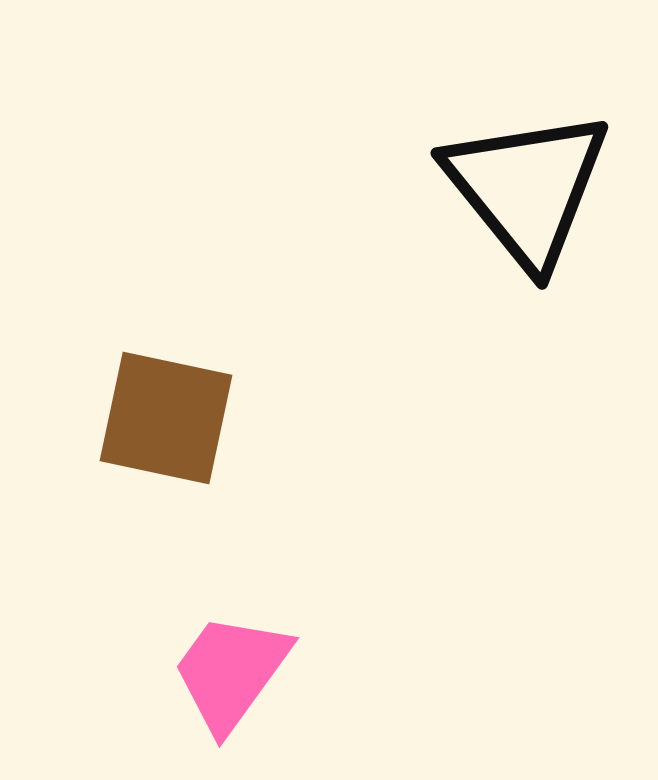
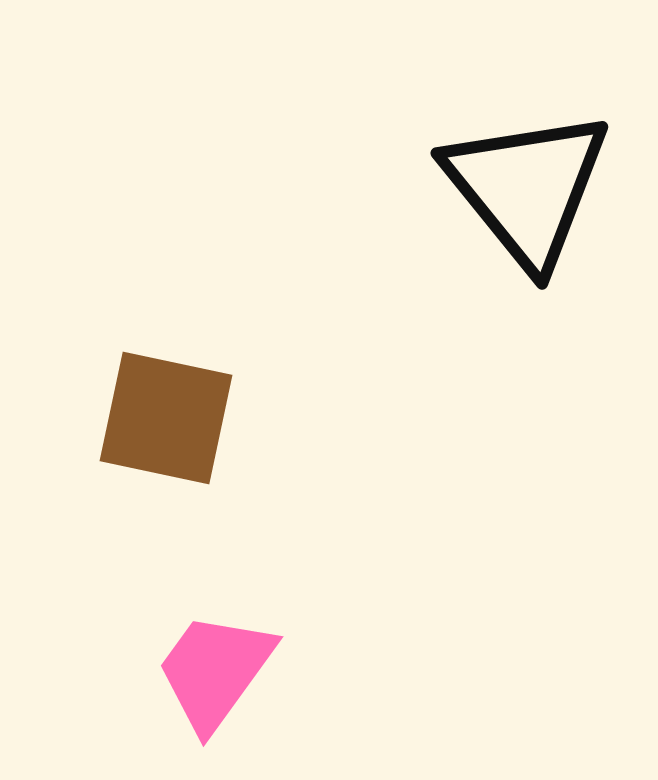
pink trapezoid: moved 16 px left, 1 px up
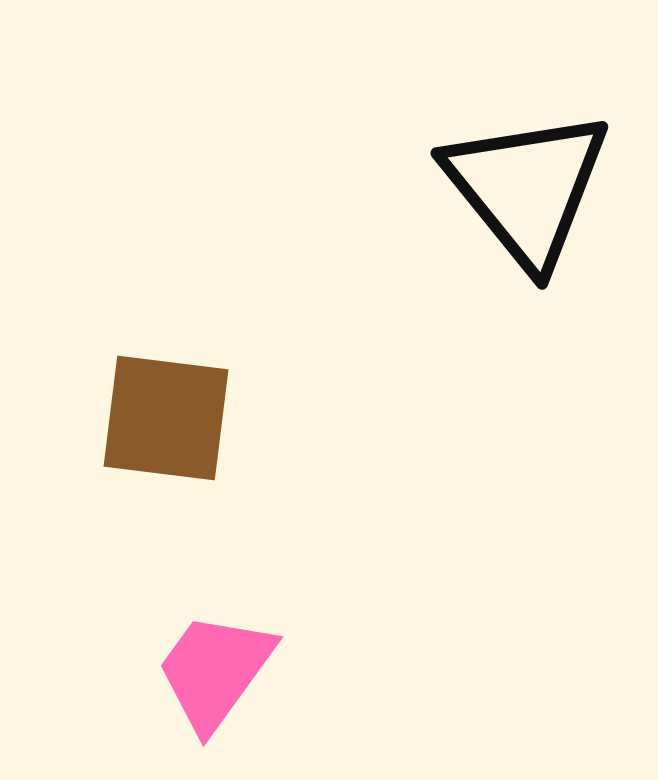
brown square: rotated 5 degrees counterclockwise
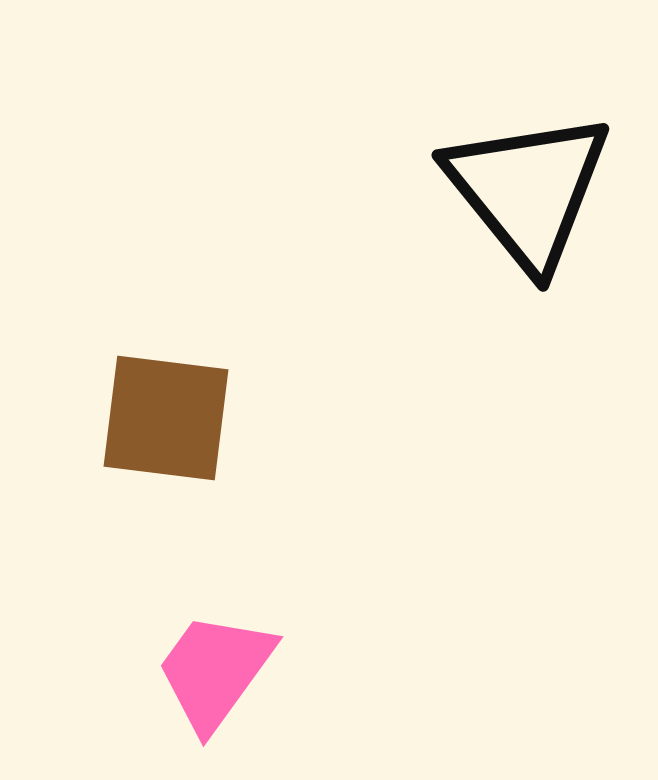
black triangle: moved 1 px right, 2 px down
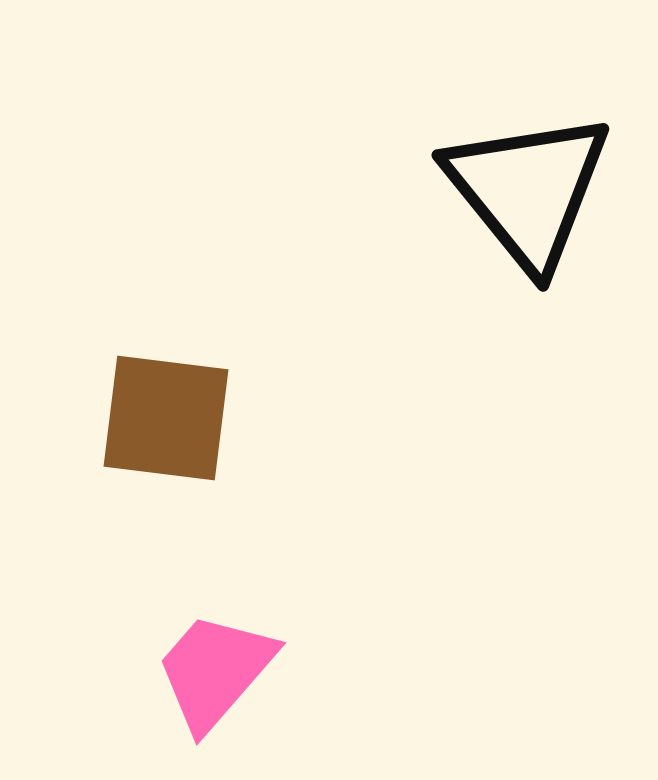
pink trapezoid: rotated 5 degrees clockwise
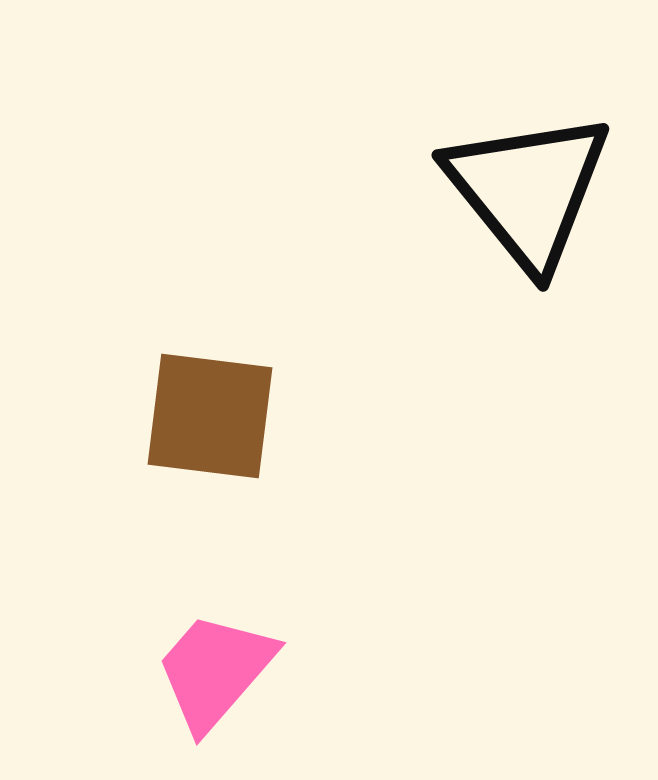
brown square: moved 44 px right, 2 px up
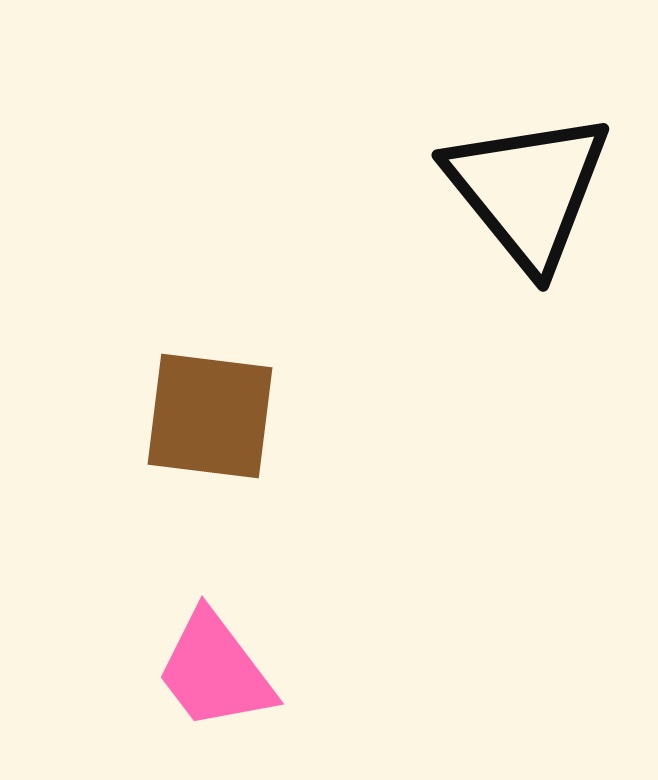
pink trapezoid: rotated 78 degrees counterclockwise
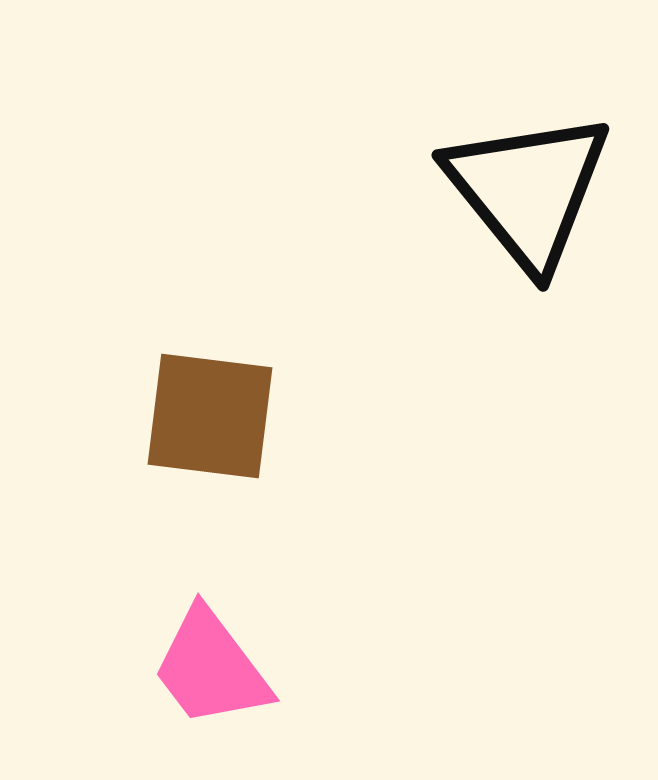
pink trapezoid: moved 4 px left, 3 px up
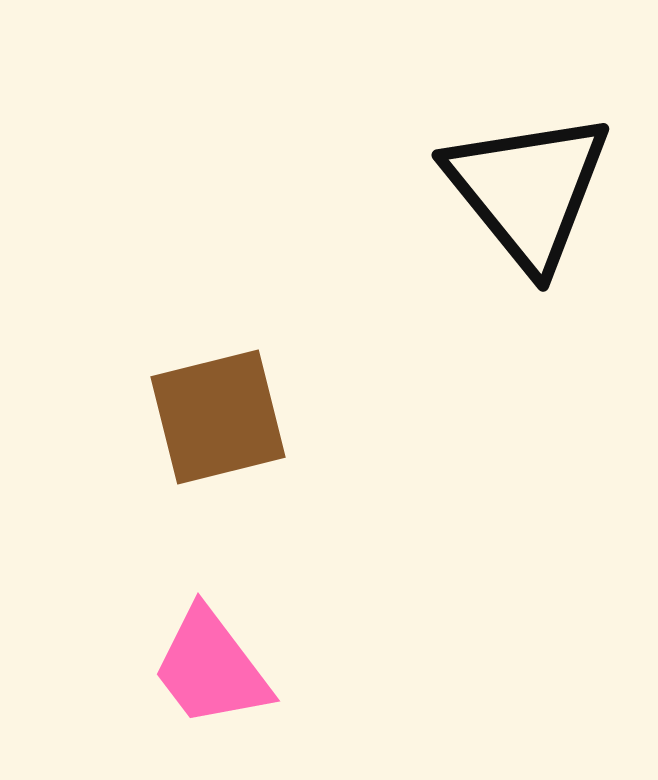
brown square: moved 8 px right, 1 px down; rotated 21 degrees counterclockwise
